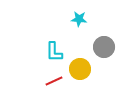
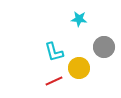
cyan L-shape: rotated 15 degrees counterclockwise
yellow circle: moved 1 px left, 1 px up
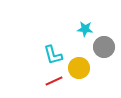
cyan star: moved 6 px right, 10 px down
cyan L-shape: moved 1 px left, 3 px down
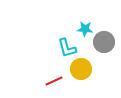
gray circle: moved 5 px up
cyan L-shape: moved 14 px right, 7 px up
yellow circle: moved 2 px right, 1 px down
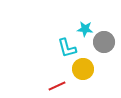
yellow circle: moved 2 px right
red line: moved 3 px right, 5 px down
